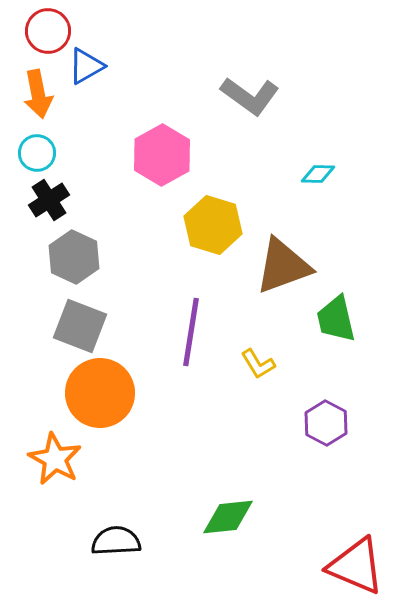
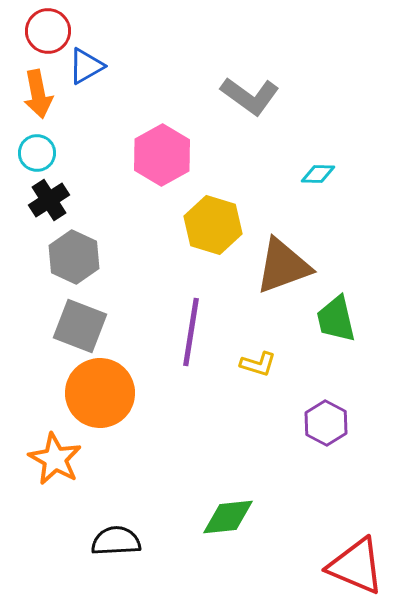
yellow L-shape: rotated 42 degrees counterclockwise
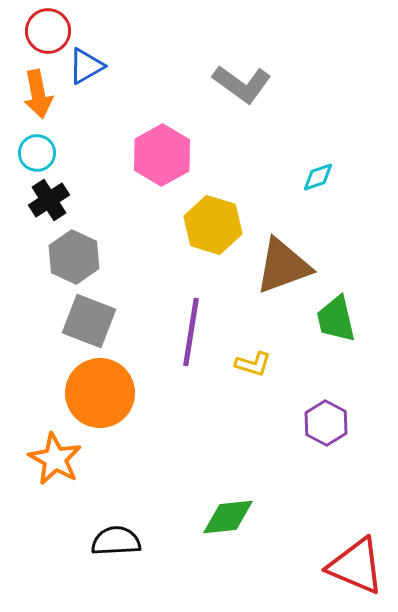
gray L-shape: moved 8 px left, 12 px up
cyan diamond: moved 3 px down; rotated 20 degrees counterclockwise
gray square: moved 9 px right, 5 px up
yellow L-shape: moved 5 px left
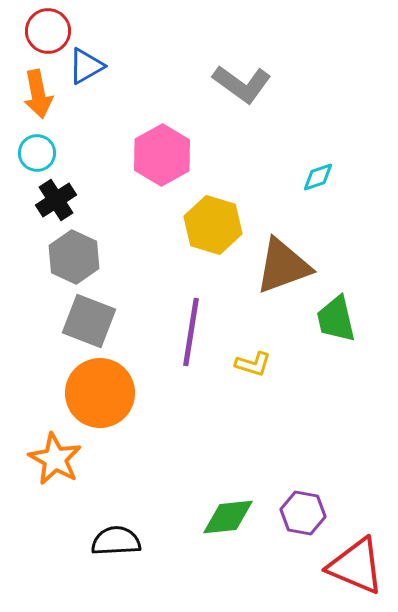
black cross: moved 7 px right
purple hexagon: moved 23 px left, 90 px down; rotated 18 degrees counterclockwise
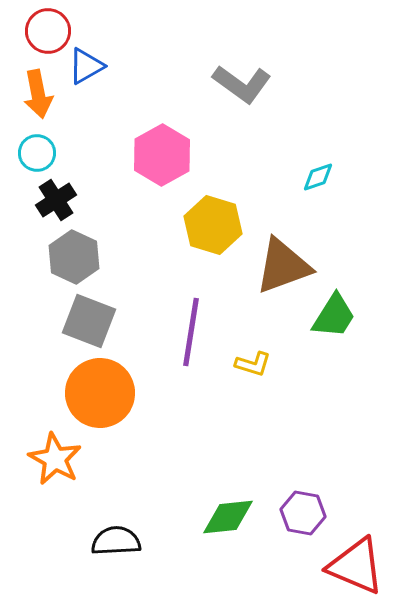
green trapezoid: moved 2 px left, 3 px up; rotated 135 degrees counterclockwise
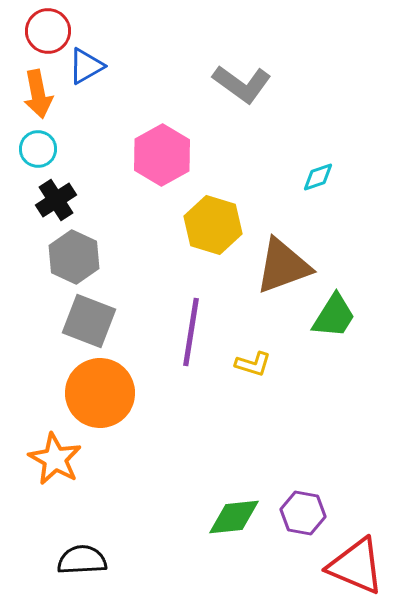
cyan circle: moved 1 px right, 4 px up
green diamond: moved 6 px right
black semicircle: moved 34 px left, 19 px down
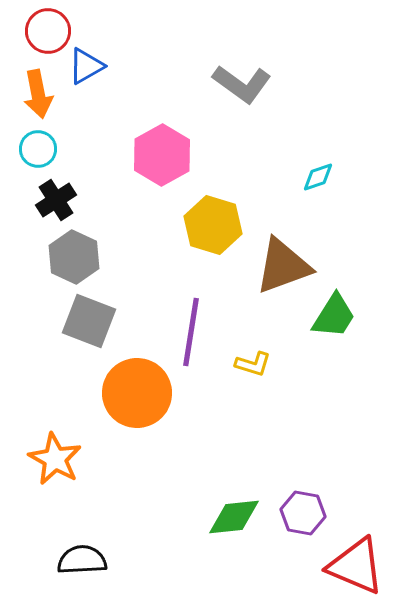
orange circle: moved 37 px right
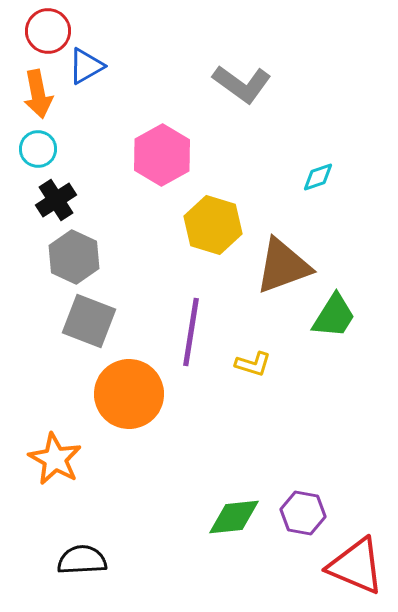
orange circle: moved 8 px left, 1 px down
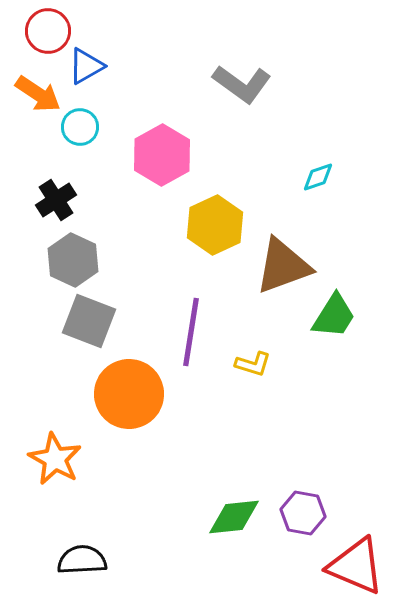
orange arrow: rotated 45 degrees counterclockwise
cyan circle: moved 42 px right, 22 px up
yellow hexagon: moved 2 px right; rotated 18 degrees clockwise
gray hexagon: moved 1 px left, 3 px down
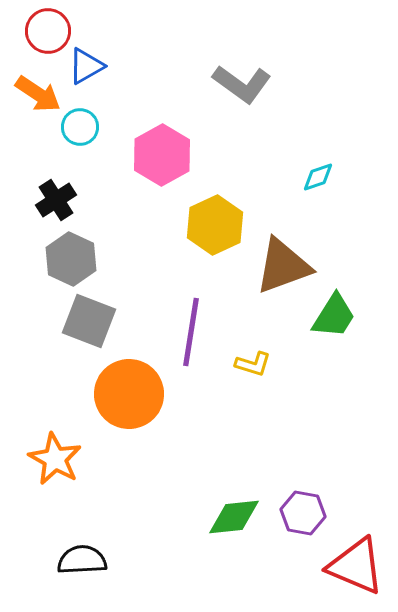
gray hexagon: moved 2 px left, 1 px up
